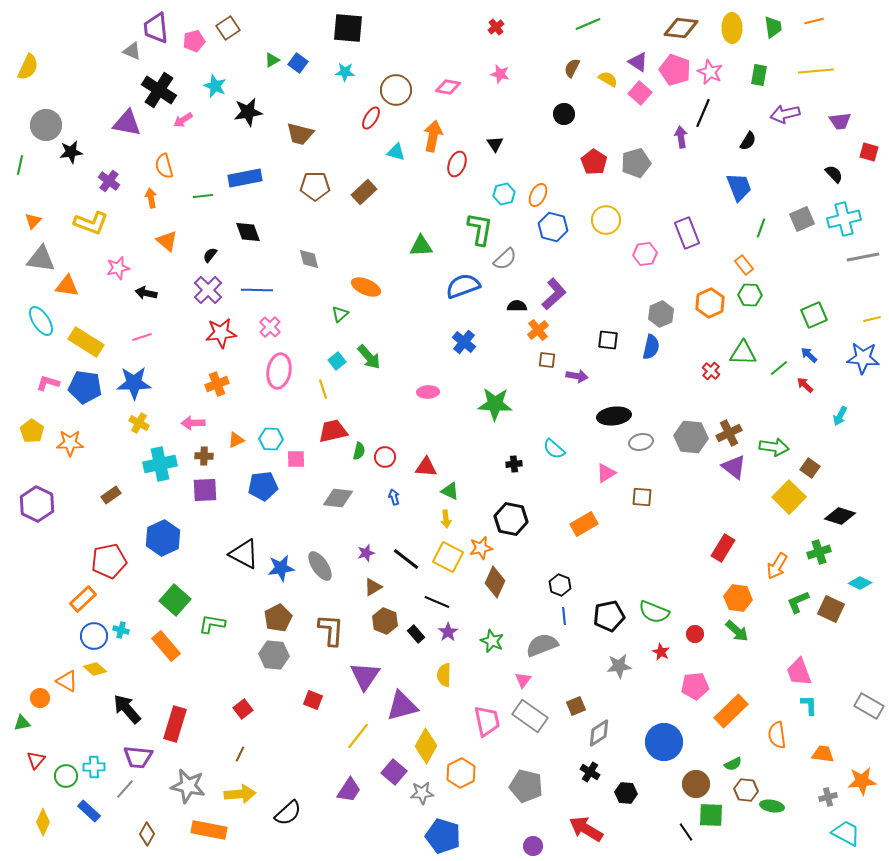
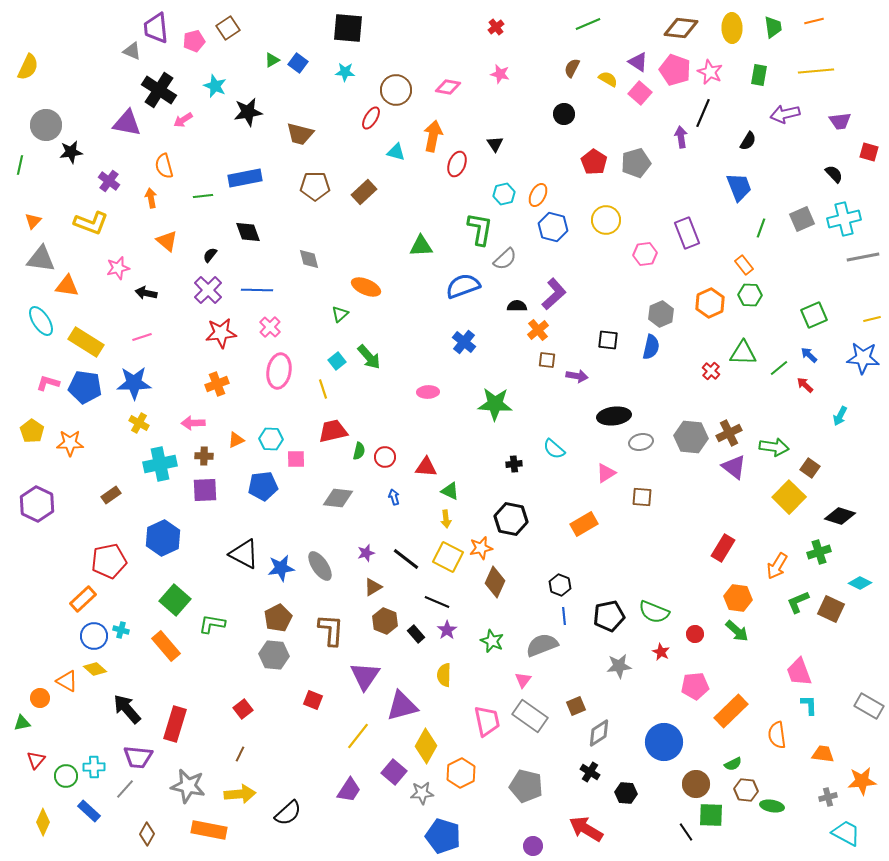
purple star at (448, 632): moved 1 px left, 2 px up
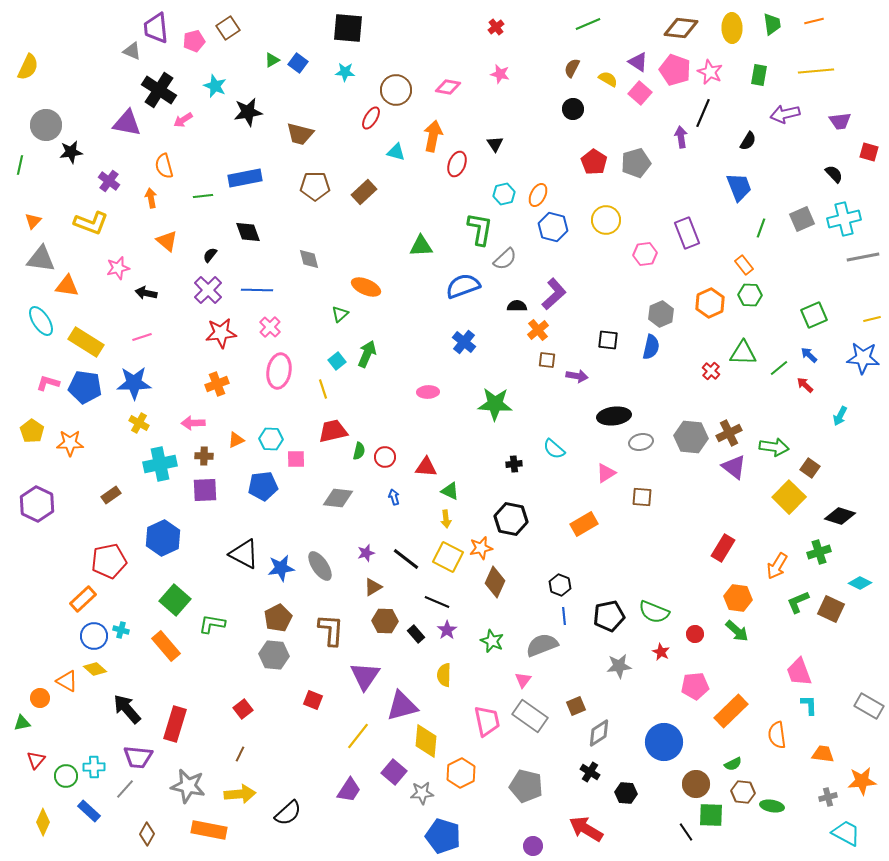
green trapezoid at (773, 27): moved 1 px left, 3 px up
black circle at (564, 114): moved 9 px right, 5 px up
green arrow at (369, 357): moved 2 px left, 3 px up; rotated 116 degrees counterclockwise
brown hexagon at (385, 621): rotated 20 degrees counterclockwise
yellow diamond at (426, 746): moved 5 px up; rotated 24 degrees counterclockwise
brown hexagon at (746, 790): moved 3 px left, 2 px down
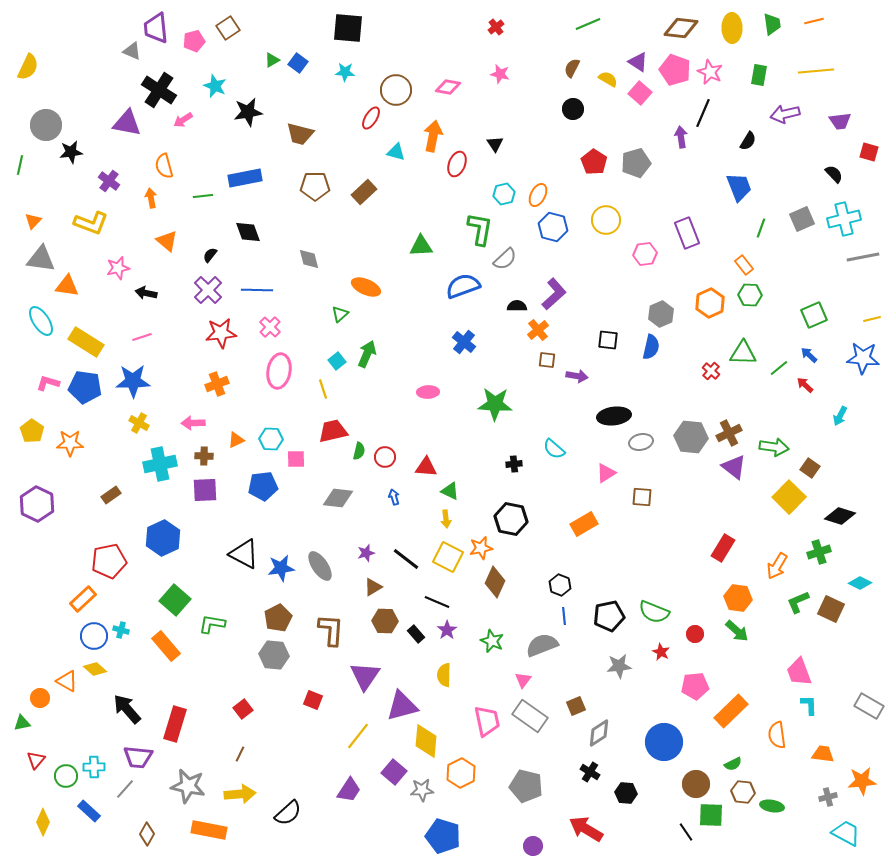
blue star at (134, 383): moved 1 px left, 2 px up
gray star at (422, 793): moved 3 px up
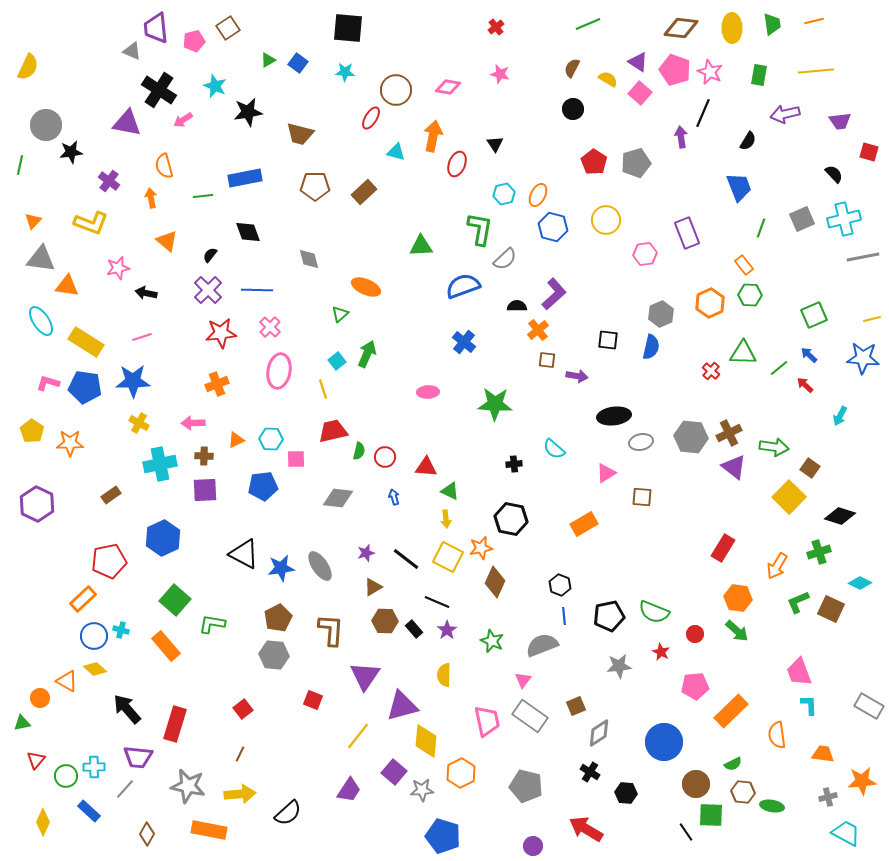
green triangle at (272, 60): moved 4 px left
black rectangle at (416, 634): moved 2 px left, 5 px up
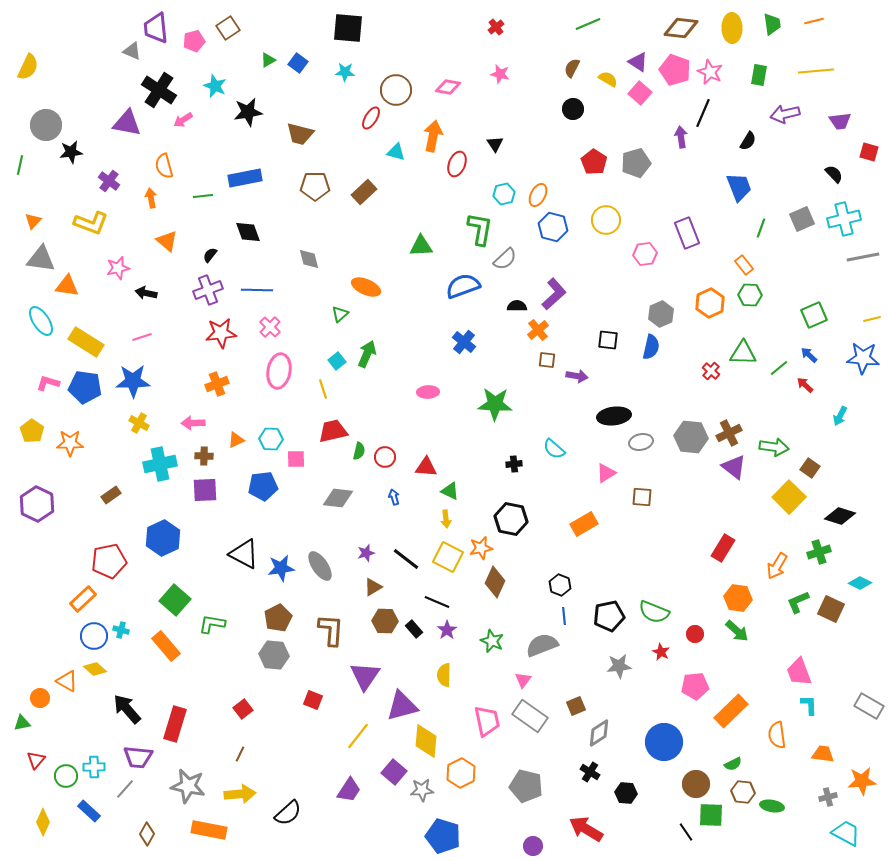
purple cross at (208, 290): rotated 24 degrees clockwise
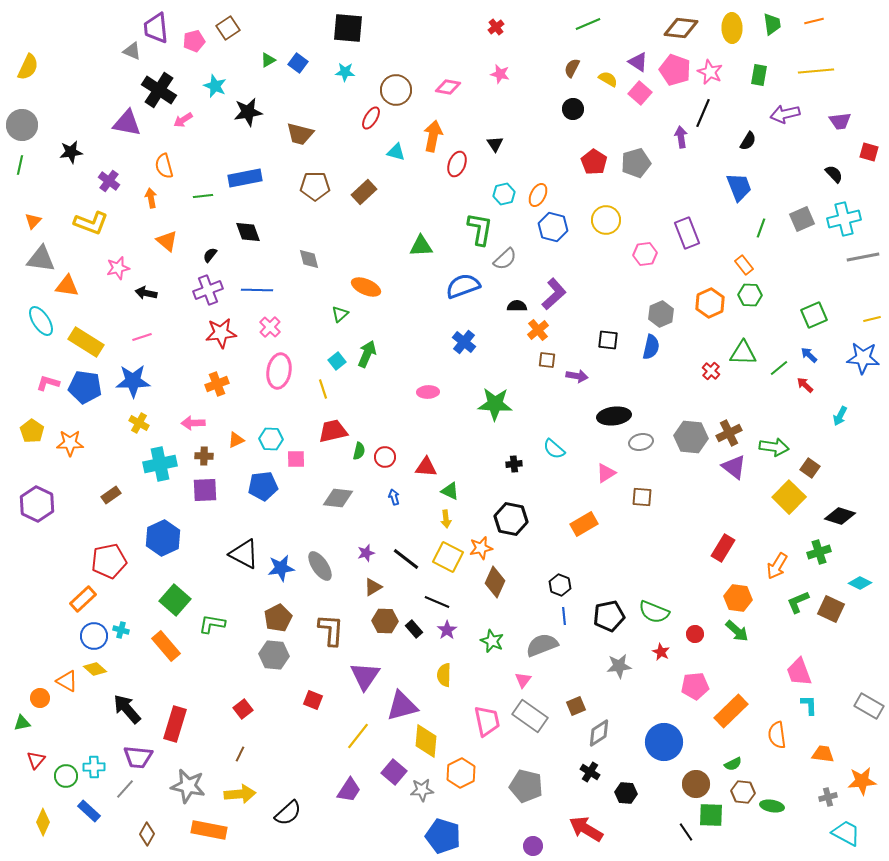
gray circle at (46, 125): moved 24 px left
